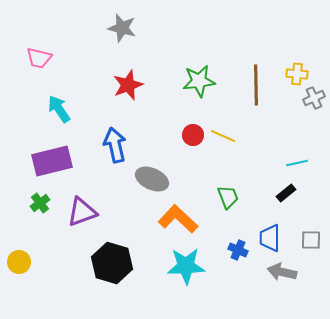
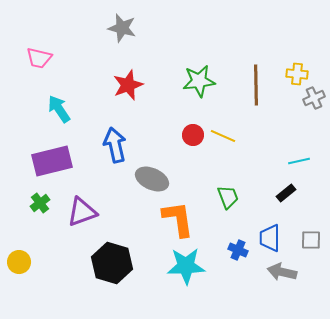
cyan line: moved 2 px right, 2 px up
orange L-shape: rotated 39 degrees clockwise
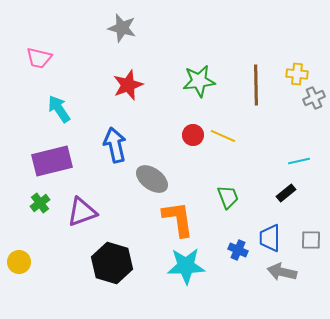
gray ellipse: rotated 12 degrees clockwise
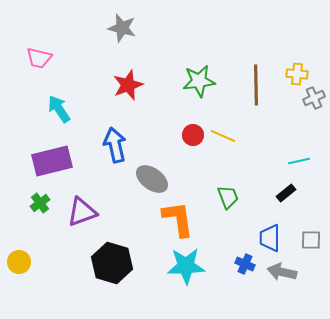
blue cross: moved 7 px right, 14 px down
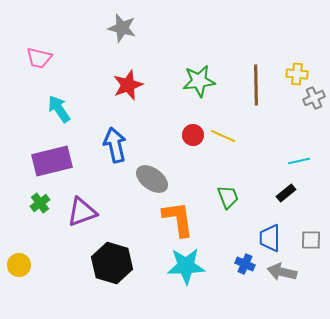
yellow circle: moved 3 px down
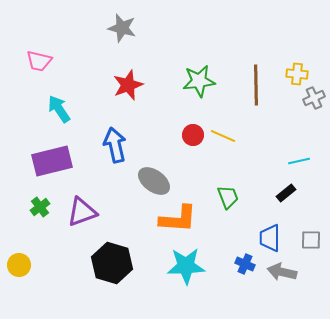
pink trapezoid: moved 3 px down
gray ellipse: moved 2 px right, 2 px down
green cross: moved 4 px down
orange L-shape: rotated 102 degrees clockwise
